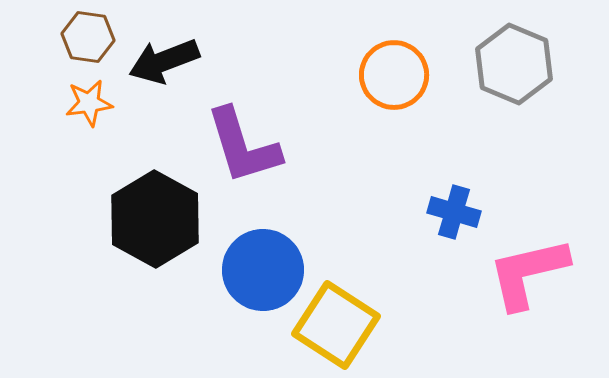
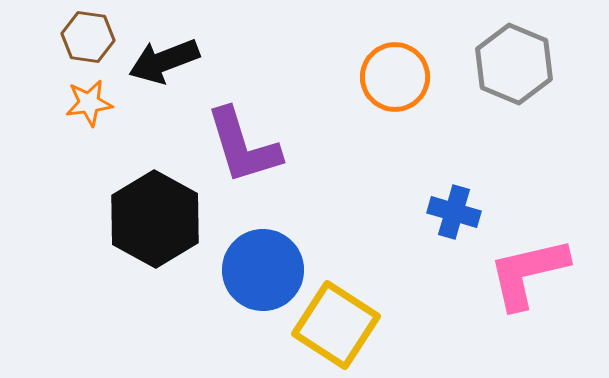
orange circle: moved 1 px right, 2 px down
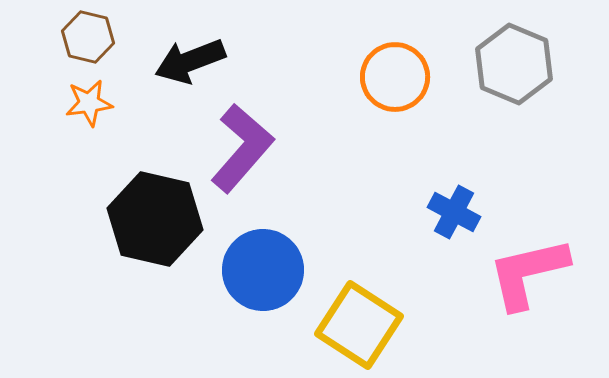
brown hexagon: rotated 6 degrees clockwise
black arrow: moved 26 px right
purple L-shape: moved 1 px left, 2 px down; rotated 122 degrees counterclockwise
blue cross: rotated 12 degrees clockwise
black hexagon: rotated 16 degrees counterclockwise
yellow square: moved 23 px right
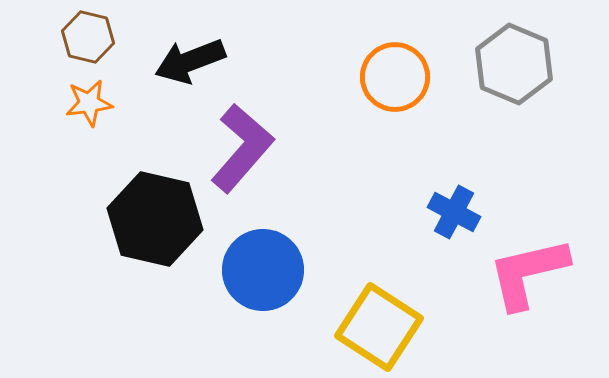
yellow square: moved 20 px right, 2 px down
